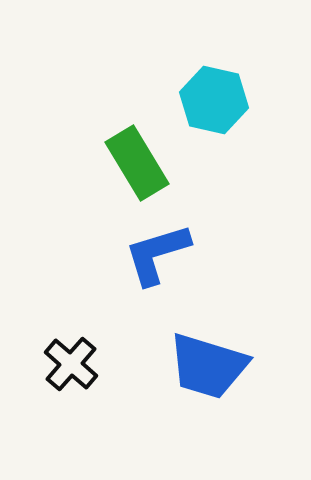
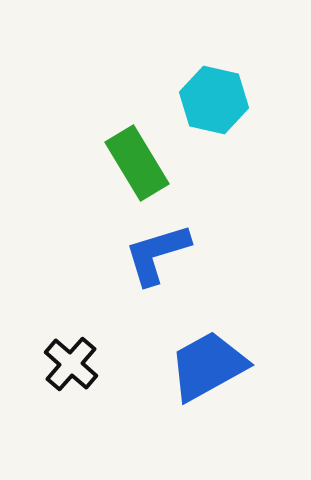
blue trapezoid: rotated 134 degrees clockwise
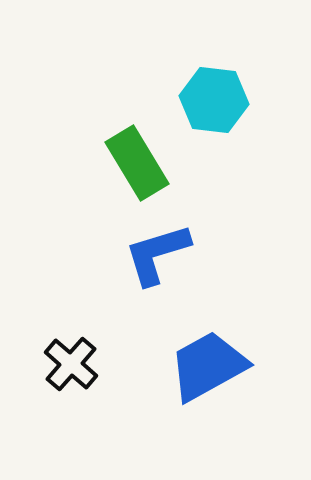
cyan hexagon: rotated 6 degrees counterclockwise
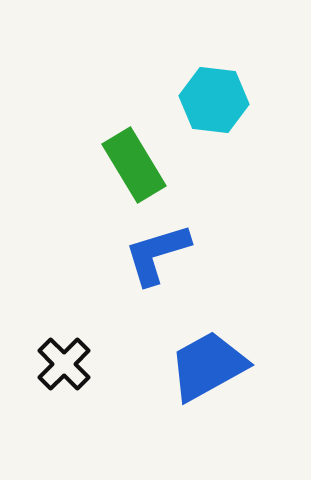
green rectangle: moved 3 px left, 2 px down
black cross: moved 7 px left; rotated 4 degrees clockwise
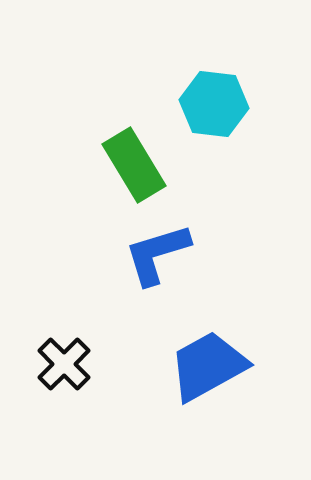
cyan hexagon: moved 4 px down
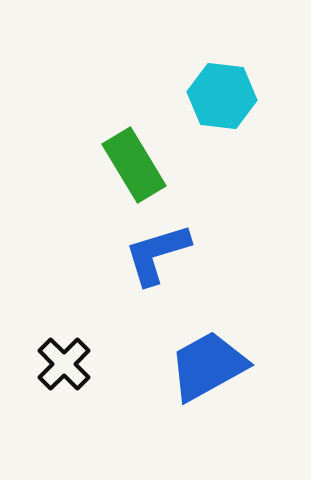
cyan hexagon: moved 8 px right, 8 px up
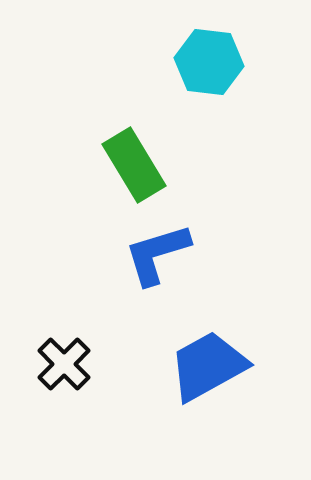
cyan hexagon: moved 13 px left, 34 px up
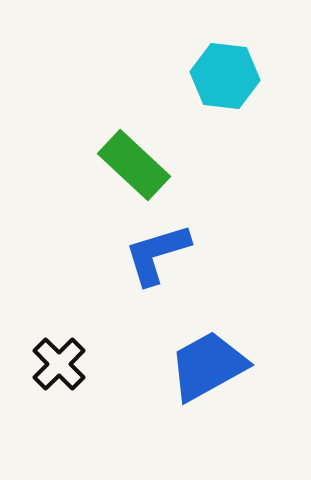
cyan hexagon: moved 16 px right, 14 px down
green rectangle: rotated 16 degrees counterclockwise
black cross: moved 5 px left
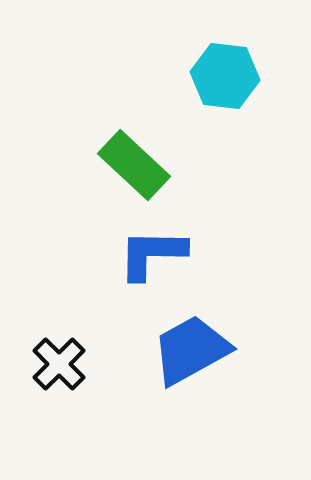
blue L-shape: moved 5 px left; rotated 18 degrees clockwise
blue trapezoid: moved 17 px left, 16 px up
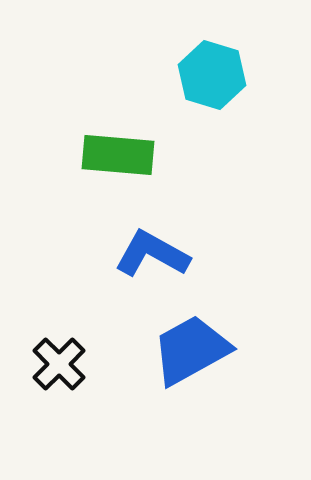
cyan hexagon: moved 13 px left, 1 px up; rotated 10 degrees clockwise
green rectangle: moved 16 px left, 10 px up; rotated 38 degrees counterclockwise
blue L-shape: rotated 28 degrees clockwise
